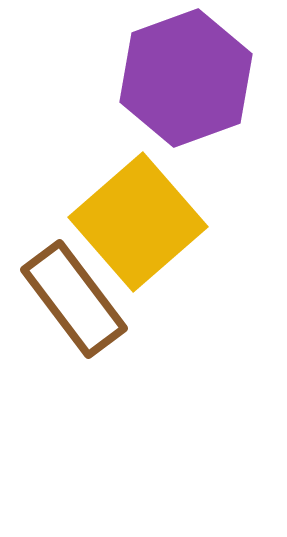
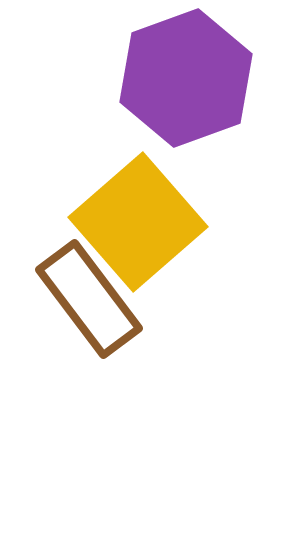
brown rectangle: moved 15 px right
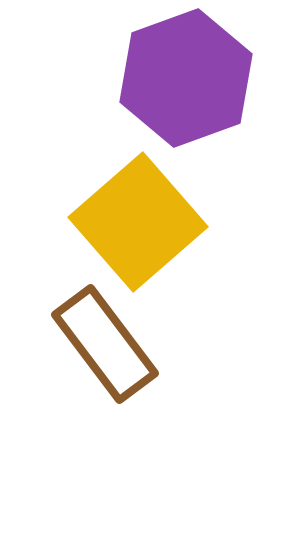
brown rectangle: moved 16 px right, 45 px down
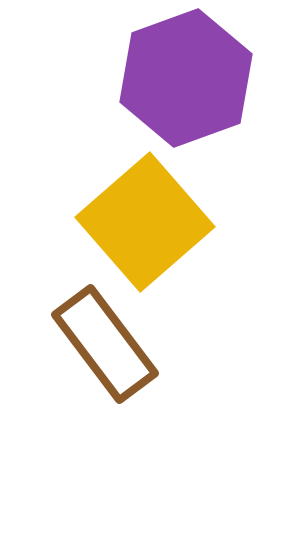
yellow square: moved 7 px right
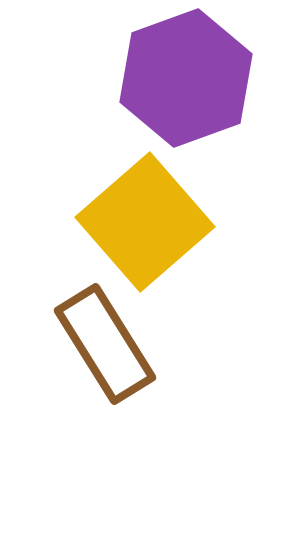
brown rectangle: rotated 5 degrees clockwise
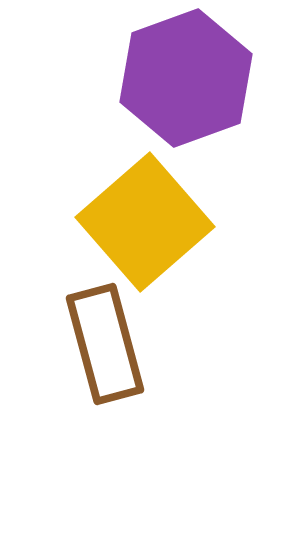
brown rectangle: rotated 17 degrees clockwise
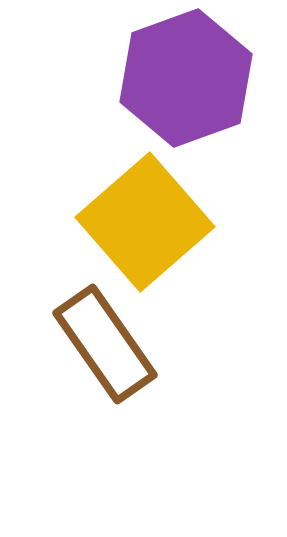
brown rectangle: rotated 20 degrees counterclockwise
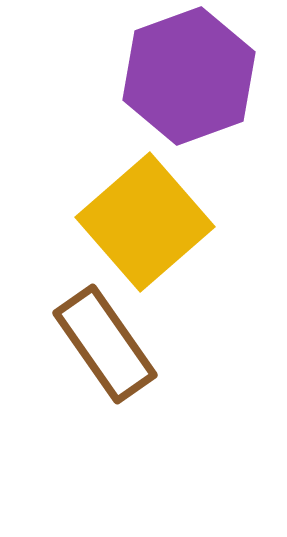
purple hexagon: moved 3 px right, 2 px up
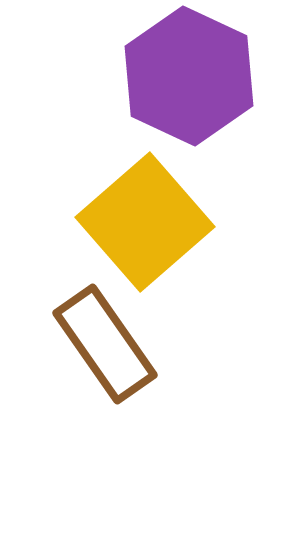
purple hexagon: rotated 15 degrees counterclockwise
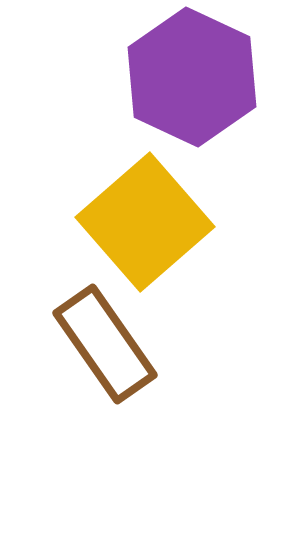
purple hexagon: moved 3 px right, 1 px down
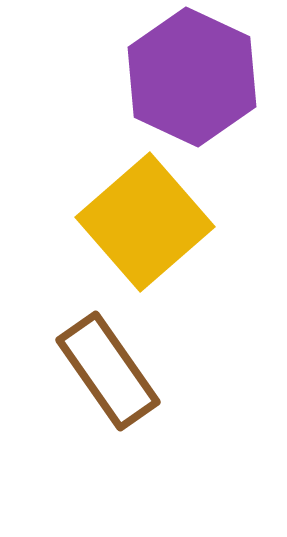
brown rectangle: moved 3 px right, 27 px down
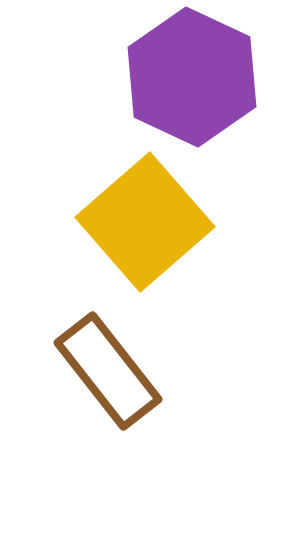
brown rectangle: rotated 3 degrees counterclockwise
